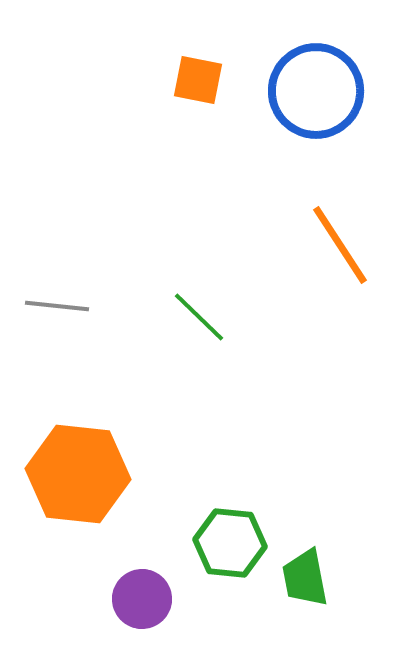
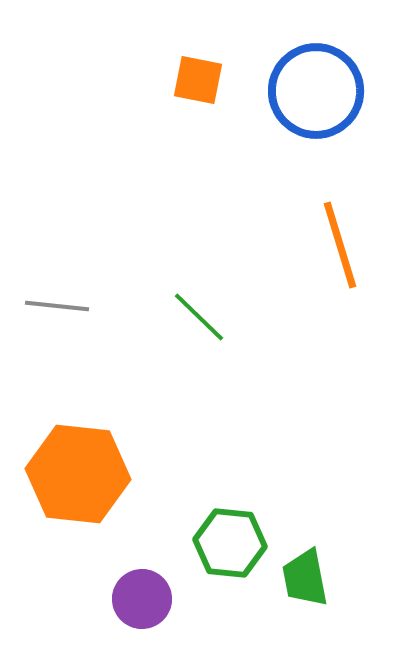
orange line: rotated 16 degrees clockwise
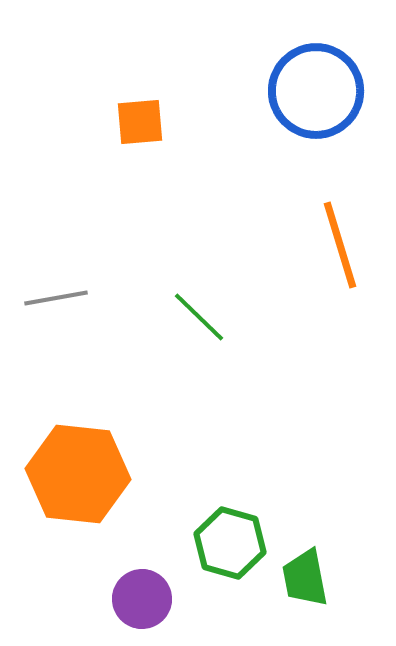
orange square: moved 58 px left, 42 px down; rotated 16 degrees counterclockwise
gray line: moved 1 px left, 8 px up; rotated 16 degrees counterclockwise
green hexagon: rotated 10 degrees clockwise
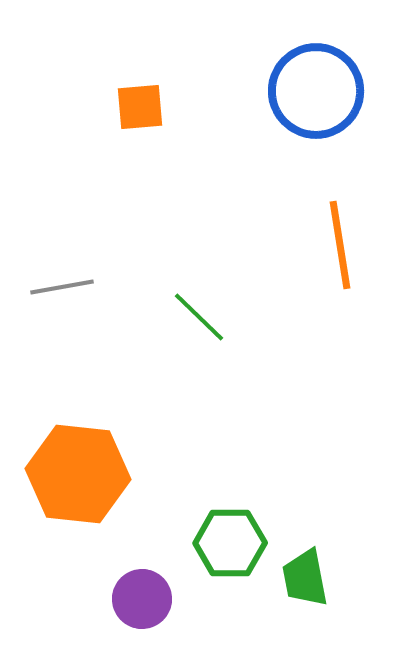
orange square: moved 15 px up
orange line: rotated 8 degrees clockwise
gray line: moved 6 px right, 11 px up
green hexagon: rotated 16 degrees counterclockwise
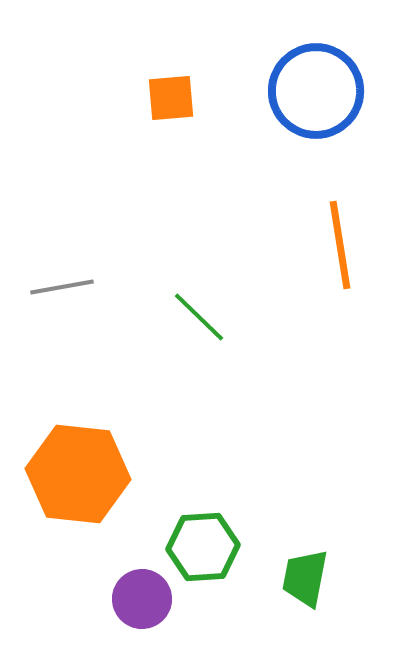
orange square: moved 31 px right, 9 px up
green hexagon: moved 27 px left, 4 px down; rotated 4 degrees counterclockwise
green trapezoid: rotated 22 degrees clockwise
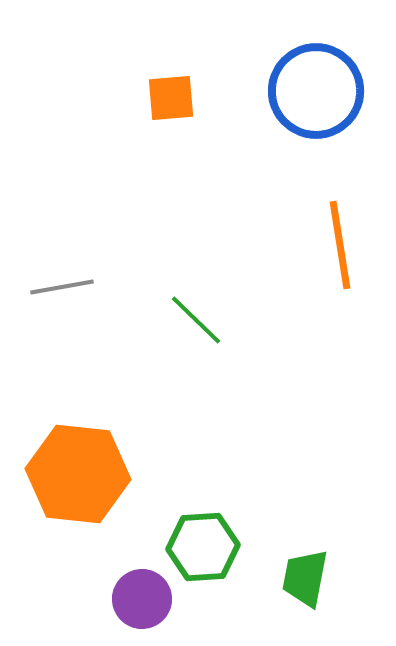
green line: moved 3 px left, 3 px down
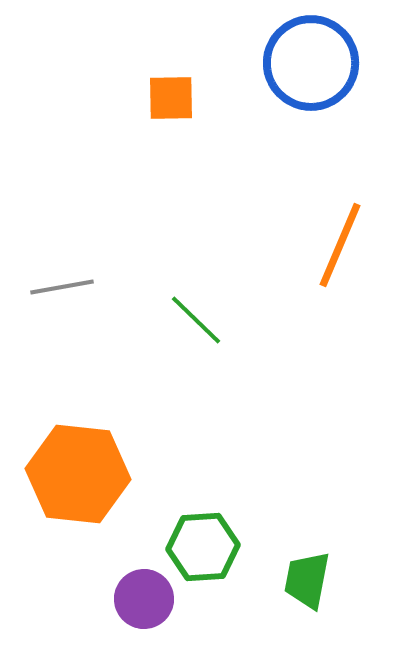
blue circle: moved 5 px left, 28 px up
orange square: rotated 4 degrees clockwise
orange line: rotated 32 degrees clockwise
green trapezoid: moved 2 px right, 2 px down
purple circle: moved 2 px right
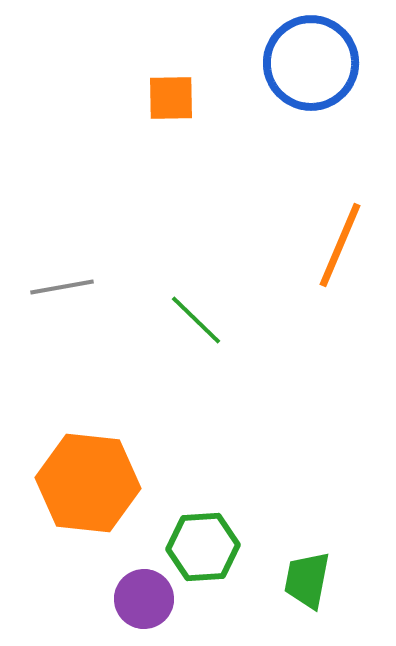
orange hexagon: moved 10 px right, 9 px down
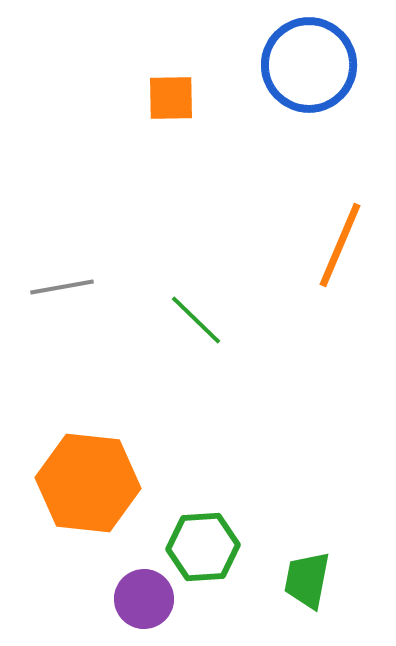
blue circle: moved 2 px left, 2 px down
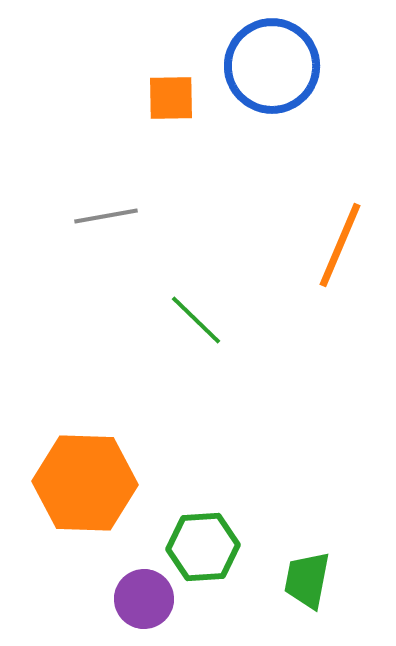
blue circle: moved 37 px left, 1 px down
gray line: moved 44 px right, 71 px up
orange hexagon: moved 3 px left; rotated 4 degrees counterclockwise
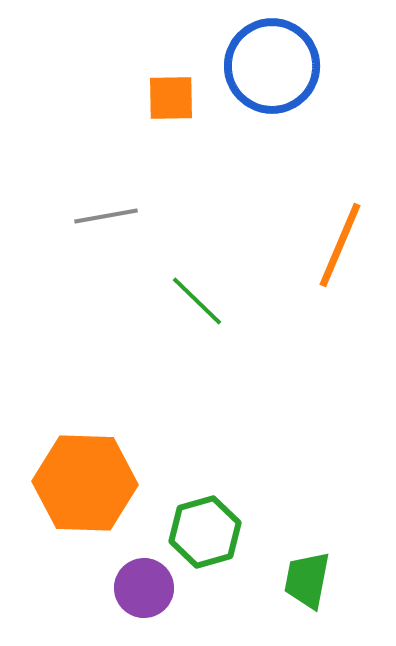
green line: moved 1 px right, 19 px up
green hexagon: moved 2 px right, 15 px up; rotated 12 degrees counterclockwise
purple circle: moved 11 px up
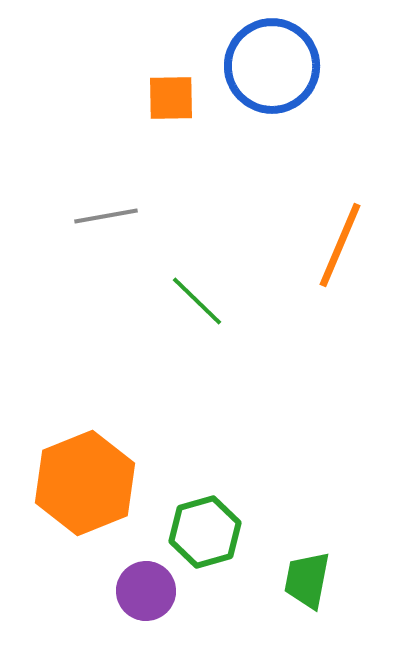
orange hexagon: rotated 24 degrees counterclockwise
purple circle: moved 2 px right, 3 px down
